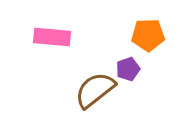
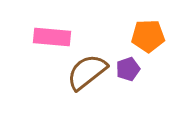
orange pentagon: moved 1 px down
brown semicircle: moved 8 px left, 18 px up
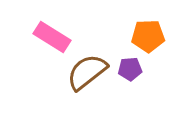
pink rectangle: rotated 27 degrees clockwise
purple pentagon: moved 2 px right; rotated 15 degrees clockwise
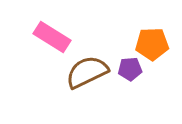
orange pentagon: moved 4 px right, 8 px down
brown semicircle: rotated 12 degrees clockwise
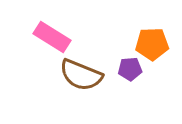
brown semicircle: moved 6 px left, 3 px down; rotated 132 degrees counterclockwise
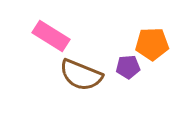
pink rectangle: moved 1 px left, 1 px up
purple pentagon: moved 2 px left, 2 px up
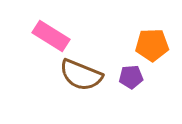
orange pentagon: moved 1 px down
purple pentagon: moved 3 px right, 10 px down
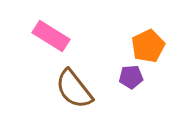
orange pentagon: moved 4 px left, 1 px down; rotated 24 degrees counterclockwise
brown semicircle: moved 7 px left, 14 px down; rotated 30 degrees clockwise
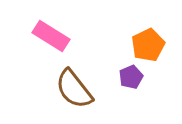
orange pentagon: moved 1 px up
purple pentagon: rotated 20 degrees counterclockwise
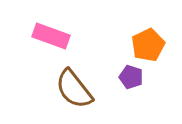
pink rectangle: rotated 12 degrees counterclockwise
purple pentagon: rotated 30 degrees counterclockwise
